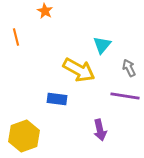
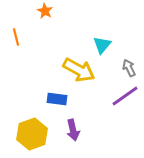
purple line: rotated 44 degrees counterclockwise
purple arrow: moved 27 px left
yellow hexagon: moved 8 px right, 2 px up
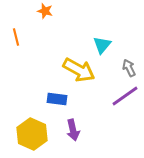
orange star: rotated 14 degrees counterclockwise
yellow hexagon: rotated 16 degrees counterclockwise
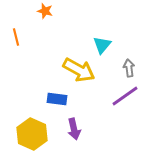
gray arrow: rotated 18 degrees clockwise
purple arrow: moved 1 px right, 1 px up
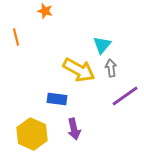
gray arrow: moved 18 px left
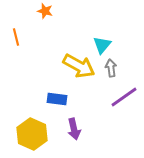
yellow arrow: moved 4 px up
purple line: moved 1 px left, 1 px down
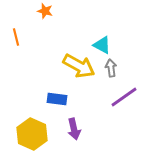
cyan triangle: rotated 42 degrees counterclockwise
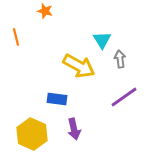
cyan triangle: moved 5 px up; rotated 30 degrees clockwise
gray arrow: moved 9 px right, 9 px up
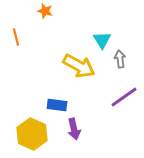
blue rectangle: moved 6 px down
